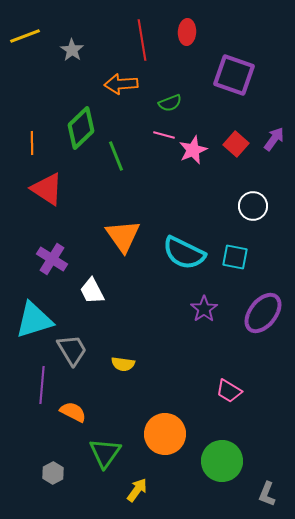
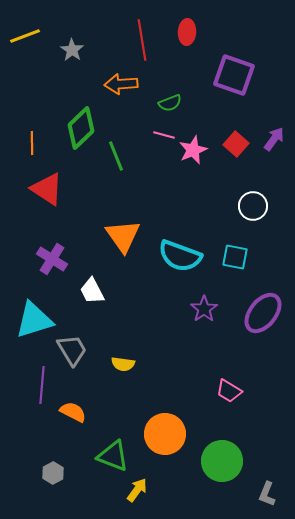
cyan semicircle: moved 4 px left, 3 px down; rotated 6 degrees counterclockwise
green triangle: moved 8 px right, 3 px down; rotated 44 degrees counterclockwise
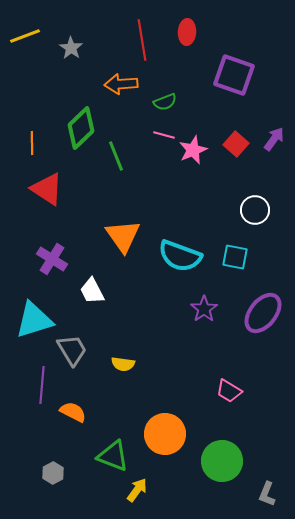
gray star: moved 1 px left, 2 px up
green semicircle: moved 5 px left, 1 px up
white circle: moved 2 px right, 4 px down
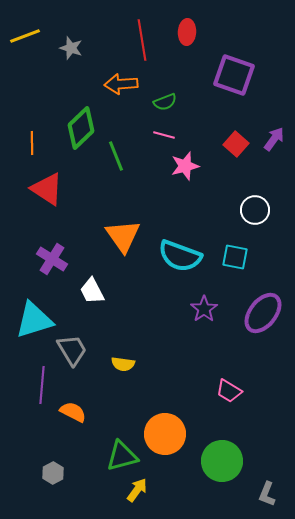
gray star: rotated 15 degrees counterclockwise
pink star: moved 8 px left, 16 px down; rotated 8 degrees clockwise
green triangle: moved 9 px right; rotated 36 degrees counterclockwise
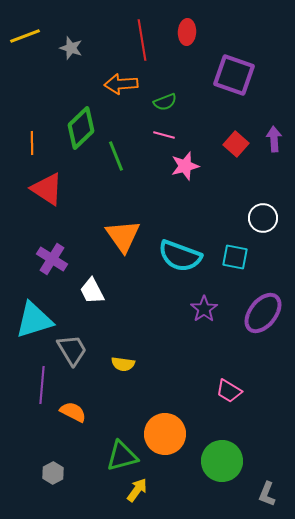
purple arrow: rotated 40 degrees counterclockwise
white circle: moved 8 px right, 8 px down
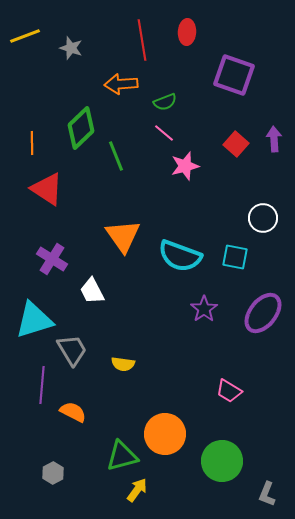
pink line: moved 2 px up; rotated 25 degrees clockwise
